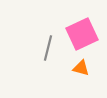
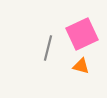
orange triangle: moved 2 px up
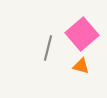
pink square: rotated 16 degrees counterclockwise
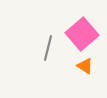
orange triangle: moved 4 px right; rotated 18 degrees clockwise
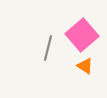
pink square: moved 1 px down
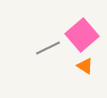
gray line: rotated 50 degrees clockwise
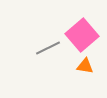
orange triangle: rotated 24 degrees counterclockwise
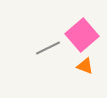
orange triangle: rotated 12 degrees clockwise
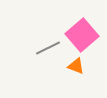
orange triangle: moved 9 px left
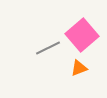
orange triangle: moved 3 px right, 2 px down; rotated 42 degrees counterclockwise
